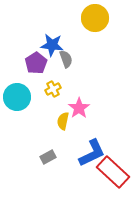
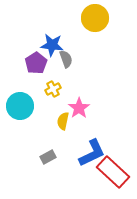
cyan circle: moved 3 px right, 9 px down
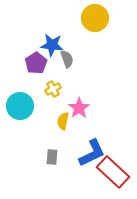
gray semicircle: moved 1 px right
gray rectangle: moved 4 px right; rotated 56 degrees counterclockwise
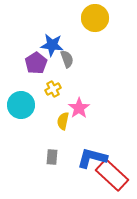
cyan circle: moved 1 px right, 1 px up
blue L-shape: moved 5 px down; rotated 140 degrees counterclockwise
red rectangle: moved 1 px left, 3 px down
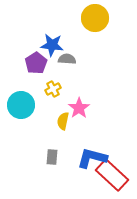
gray semicircle: rotated 66 degrees counterclockwise
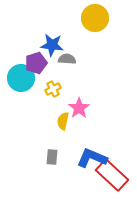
purple pentagon: rotated 15 degrees clockwise
cyan circle: moved 27 px up
blue L-shape: rotated 8 degrees clockwise
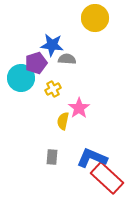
red rectangle: moved 5 px left, 3 px down
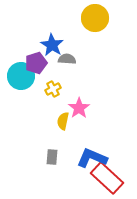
blue star: rotated 25 degrees clockwise
cyan circle: moved 2 px up
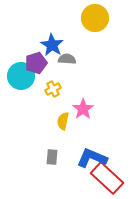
pink star: moved 4 px right, 1 px down
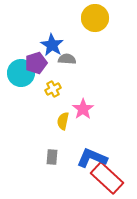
cyan circle: moved 3 px up
